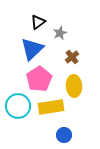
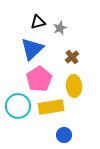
black triangle: rotated 21 degrees clockwise
gray star: moved 5 px up
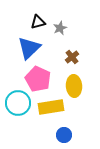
blue triangle: moved 3 px left, 1 px up
pink pentagon: moved 1 px left; rotated 15 degrees counterclockwise
cyan circle: moved 3 px up
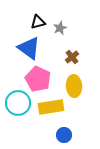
blue triangle: rotated 40 degrees counterclockwise
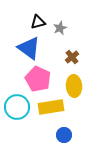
cyan circle: moved 1 px left, 4 px down
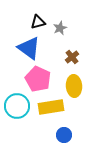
cyan circle: moved 1 px up
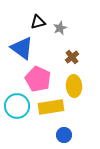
blue triangle: moved 7 px left
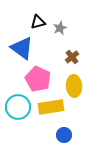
cyan circle: moved 1 px right, 1 px down
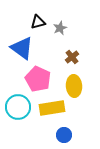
yellow rectangle: moved 1 px right, 1 px down
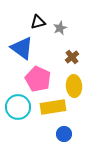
yellow rectangle: moved 1 px right, 1 px up
blue circle: moved 1 px up
